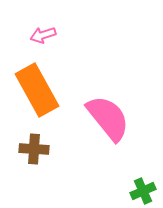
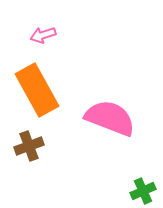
pink semicircle: moved 2 px right; rotated 30 degrees counterclockwise
brown cross: moved 5 px left, 3 px up; rotated 24 degrees counterclockwise
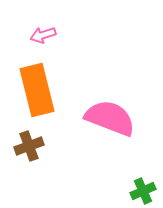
orange rectangle: rotated 15 degrees clockwise
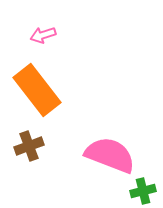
orange rectangle: rotated 24 degrees counterclockwise
pink semicircle: moved 37 px down
green cross: rotated 10 degrees clockwise
